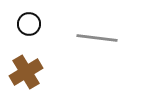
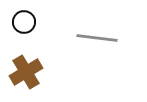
black circle: moved 5 px left, 2 px up
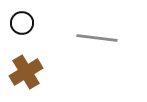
black circle: moved 2 px left, 1 px down
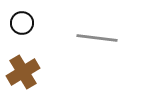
brown cross: moved 3 px left
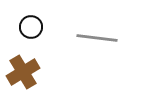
black circle: moved 9 px right, 4 px down
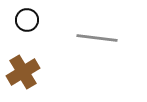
black circle: moved 4 px left, 7 px up
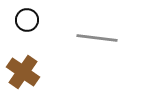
brown cross: rotated 24 degrees counterclockwise
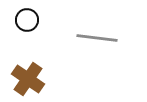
brown cross: moved 5 px right, 7 px down
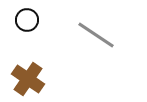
gray line: moved 1 px left, 3 px up; rotated 27 degrees clockwise
